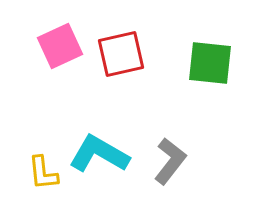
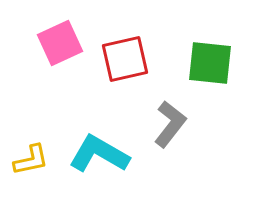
pink square: moved 3 px up
red square: moved 4 px right, 5 px down
gray L-shape: moved 37 px up
yellow L-shape: moved 12 px left, 13 px up; rotated 96 degrees counterclockwise
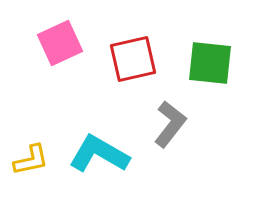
red square: moved 8 px right
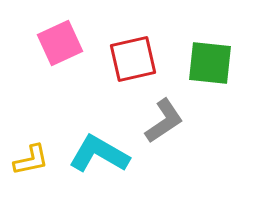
gray L-shape: moved 6 px left, 3 px up; rotated 18 degrees clockwise
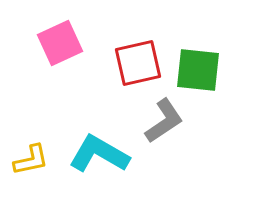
red square: moved 5 px right, 4 px down
green square: moved 12 px left, 7 px down
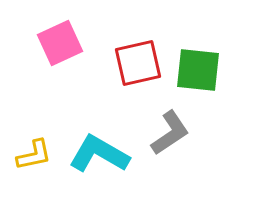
gray L-shape: moved 6 px right, 12 px down
yellow L-shape: moved 3 px right, 5 px up
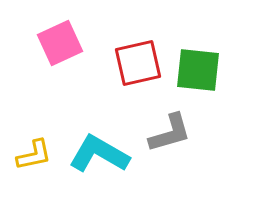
gray L-shape: rotated 18 degrees clockwise
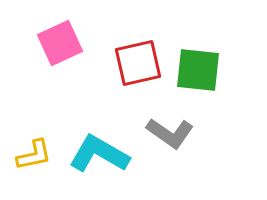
gray L-shape: rotated 51 degrees clockwise
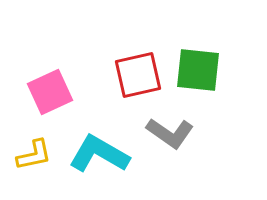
pink square: moved 10 px left, 49 px down
red square: moved 12 px down
